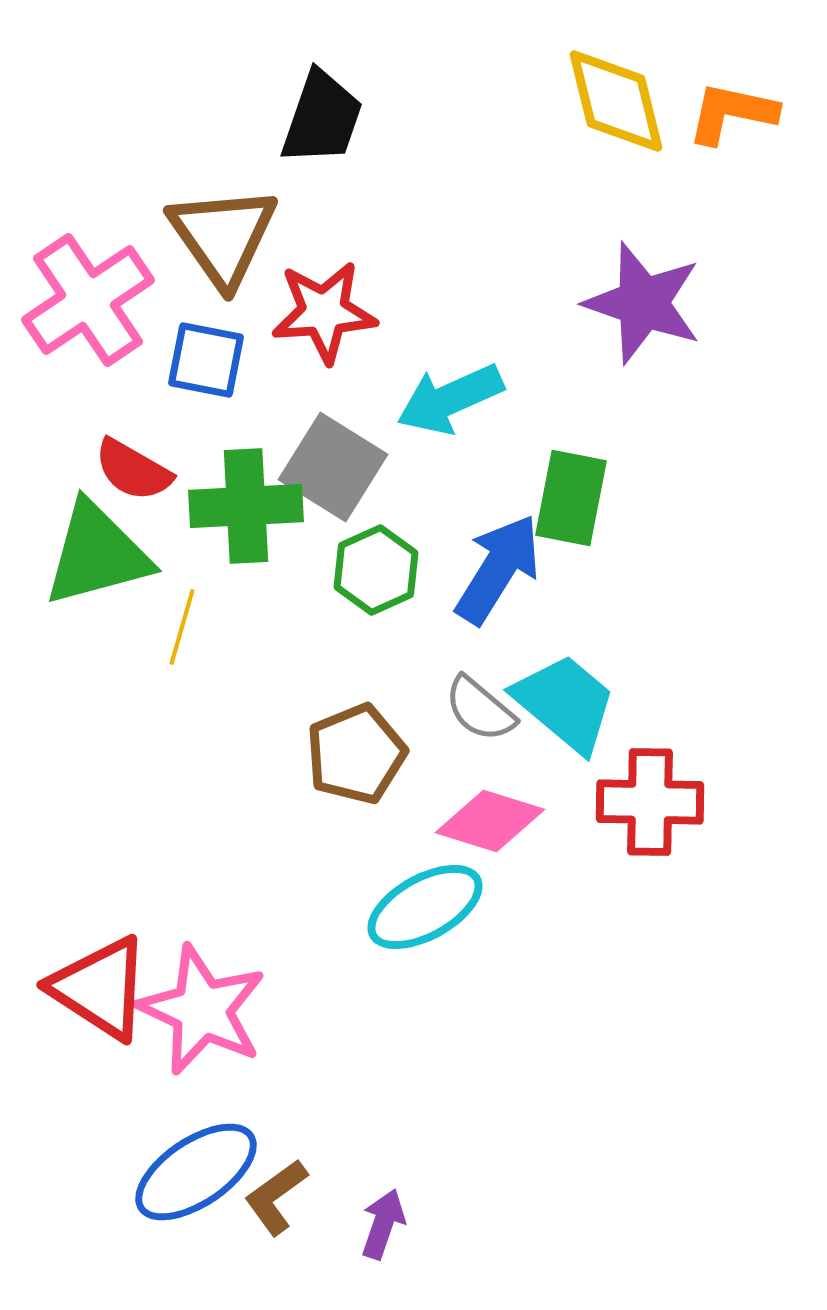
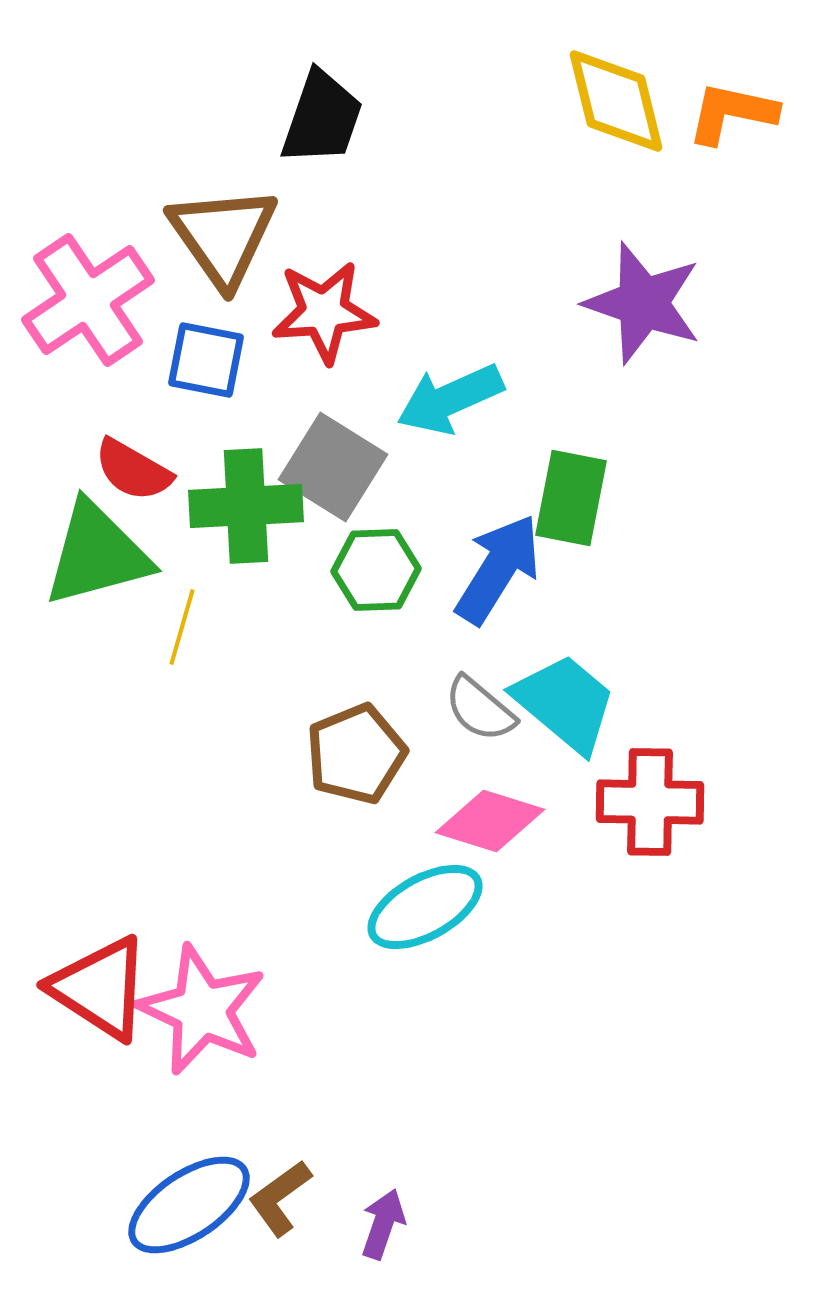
green hexagon: rotated 22 degrees clockwise
blue ellipse: moved 7 px left, 33 px down
brown L-shape: moved 4 px right, 1 px down
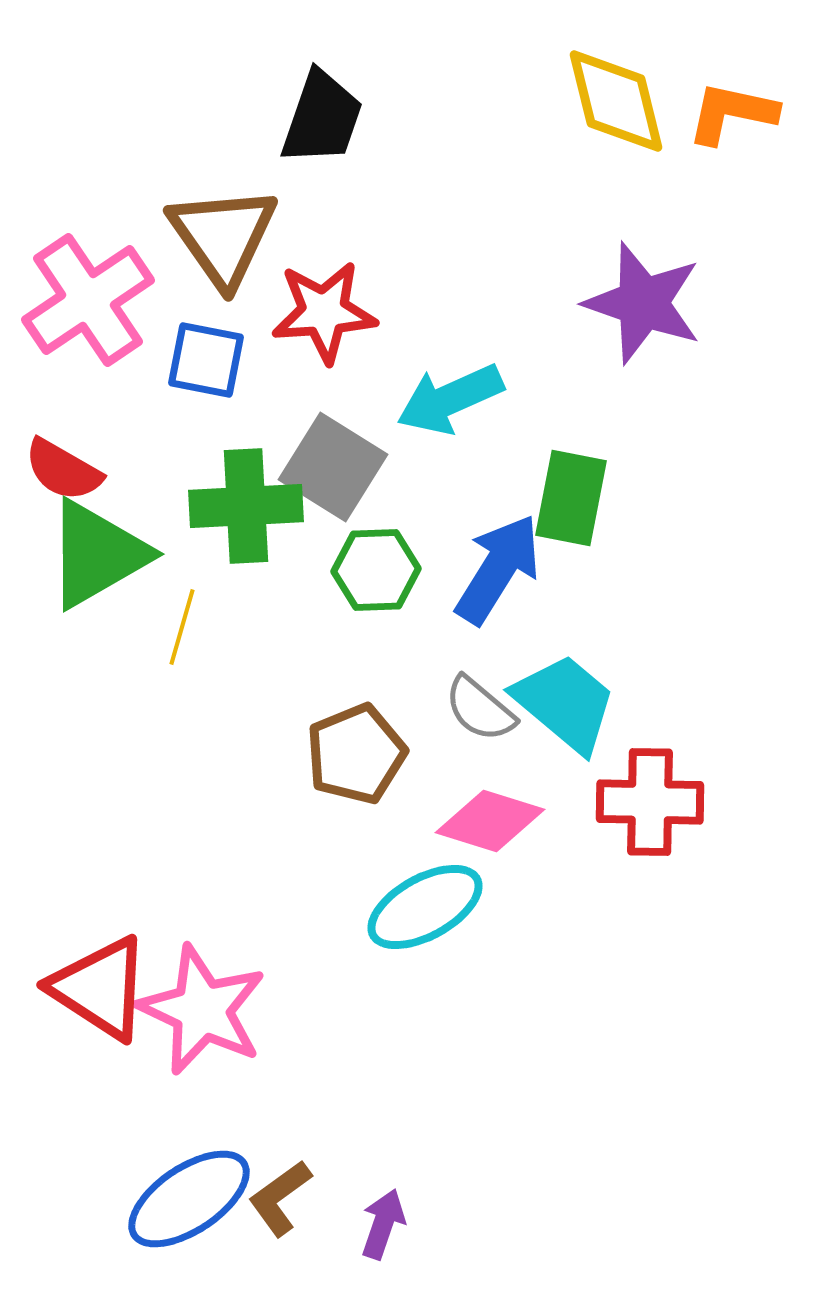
red semicircle: moved 70 px left
green triangle: rotated 15 degrees counterclockwise
blue ellipse: moved 6 px up
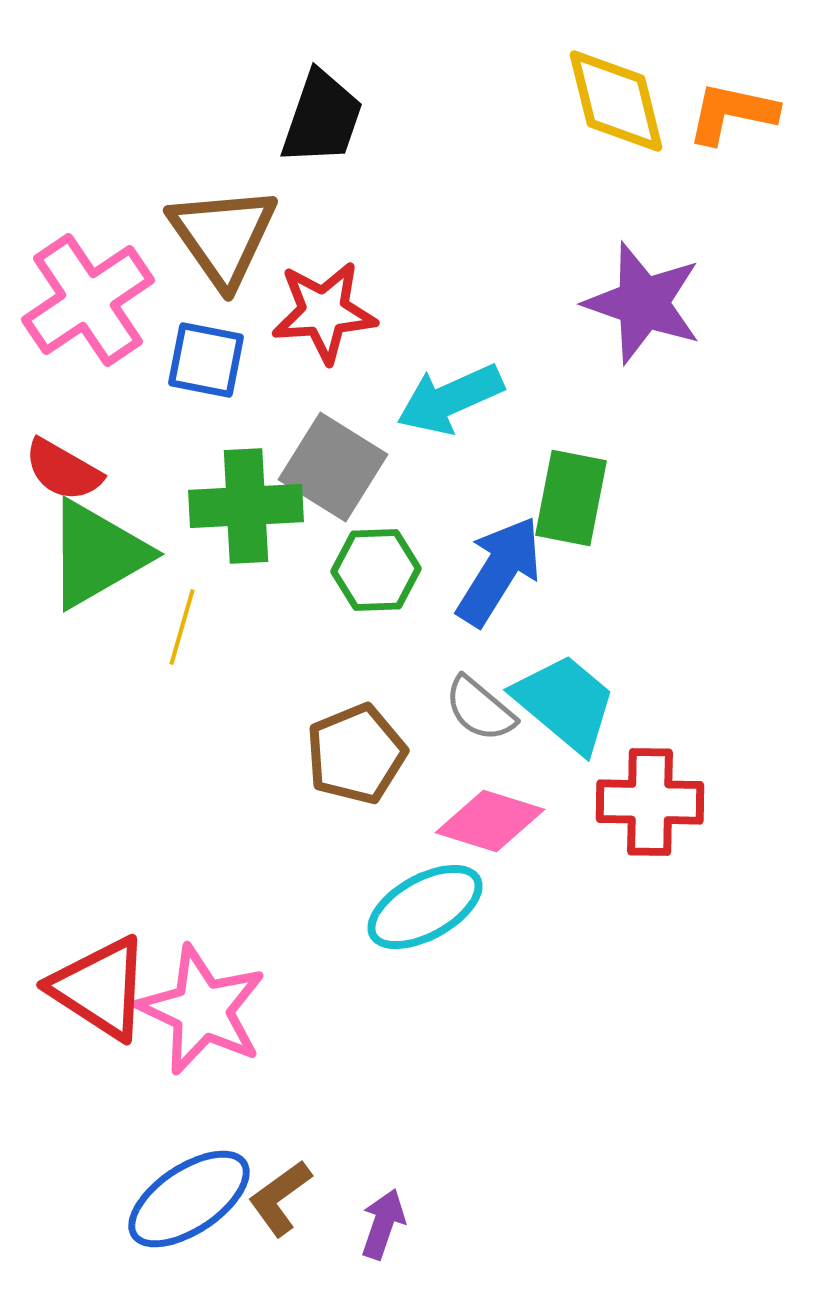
blue arrow: moved 1 px right, 2 px down
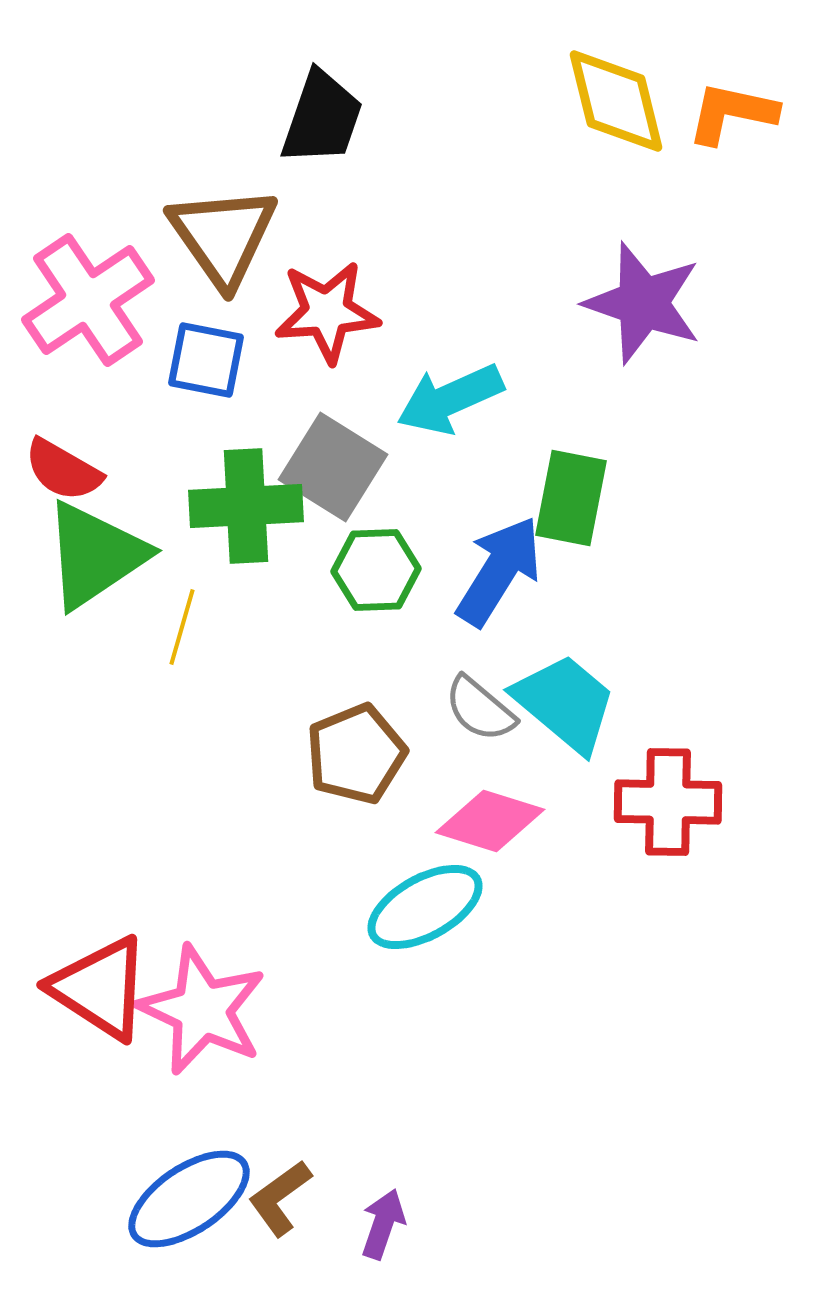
red star: moved 3 px right
green triangle: moved 2 px left, 1 px down; rotated 4 degrees counterclockwise
red cross: moved 18 px right
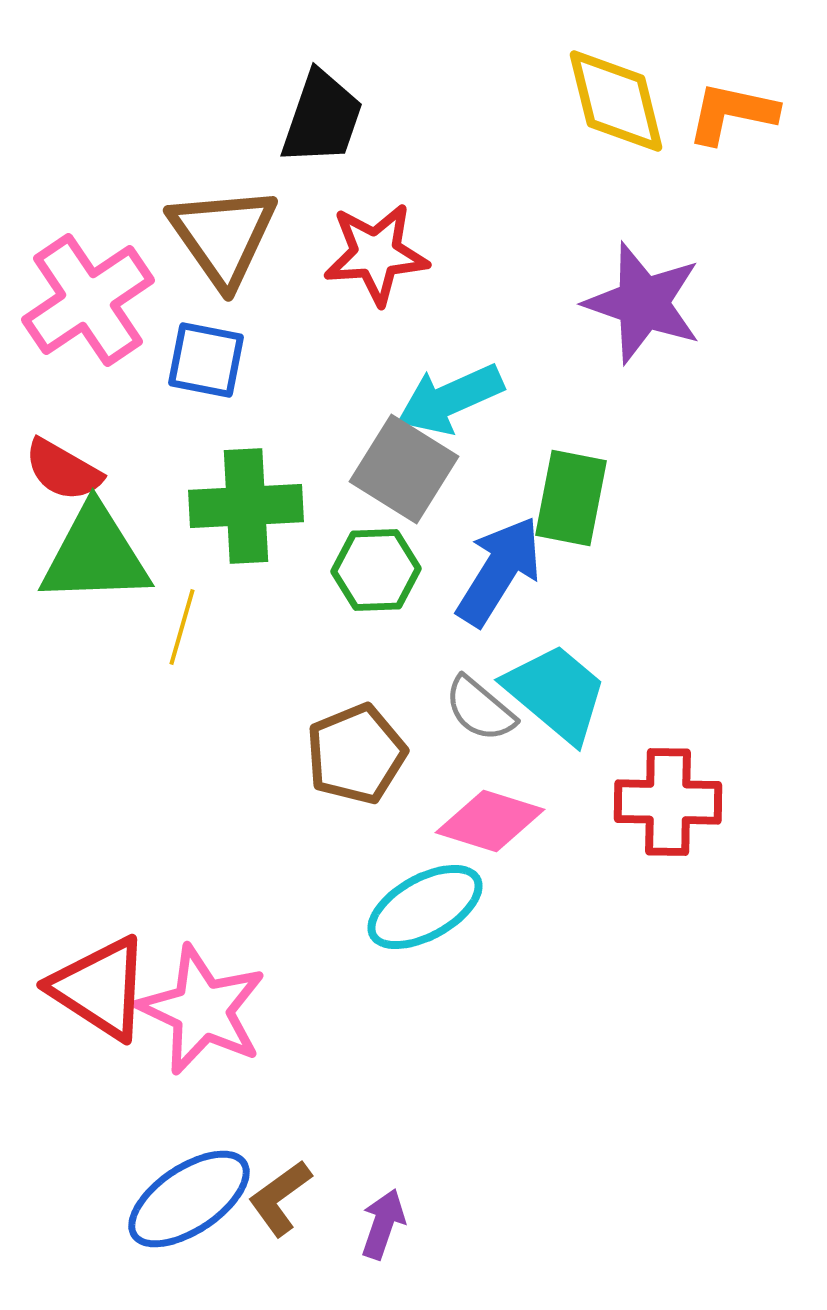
red star: moved 49 px right, 58 px up
gray square: moved 71 px right, 2 px down
green triangle: rotated 32 degrees clockwise
cyan trapezoid: moved 9 px left, 10 px up
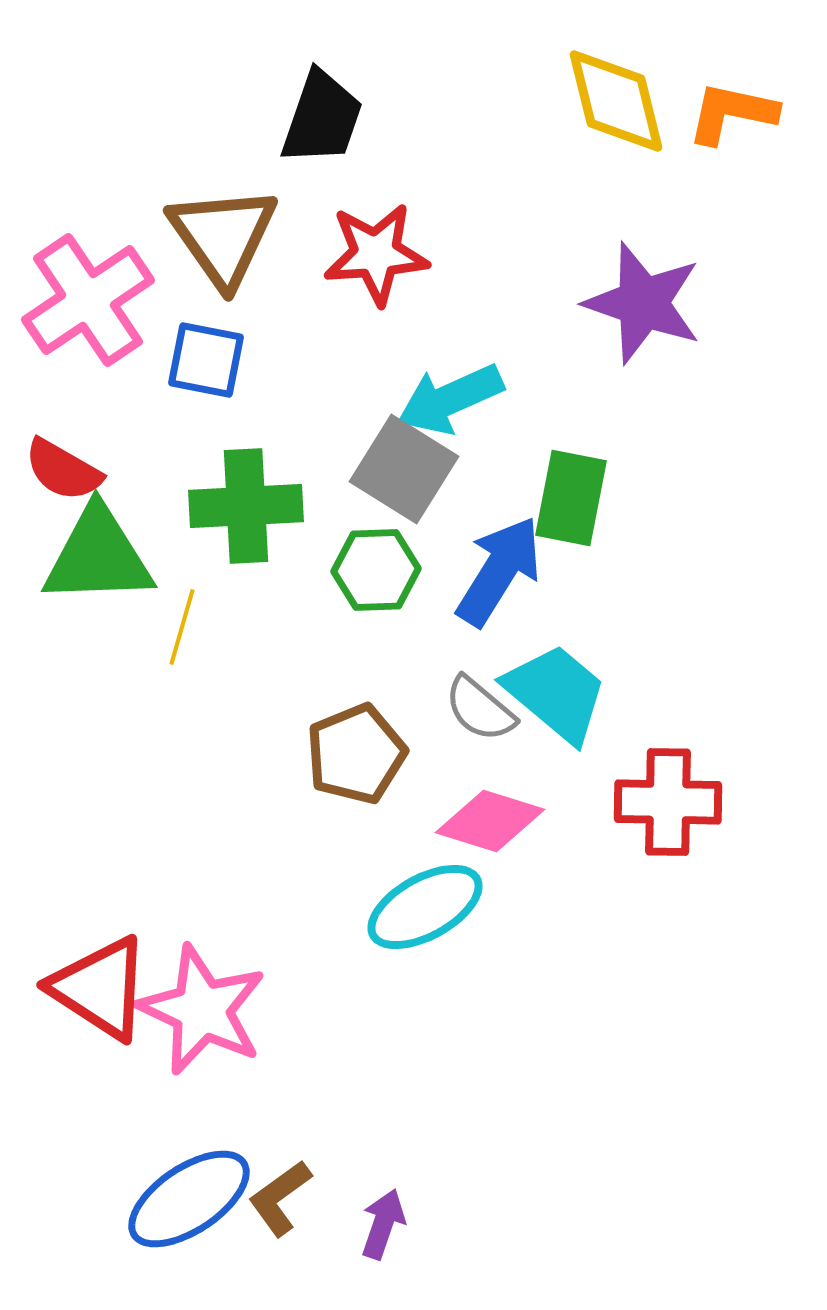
green triangle: moved 3 px right, 1 px down
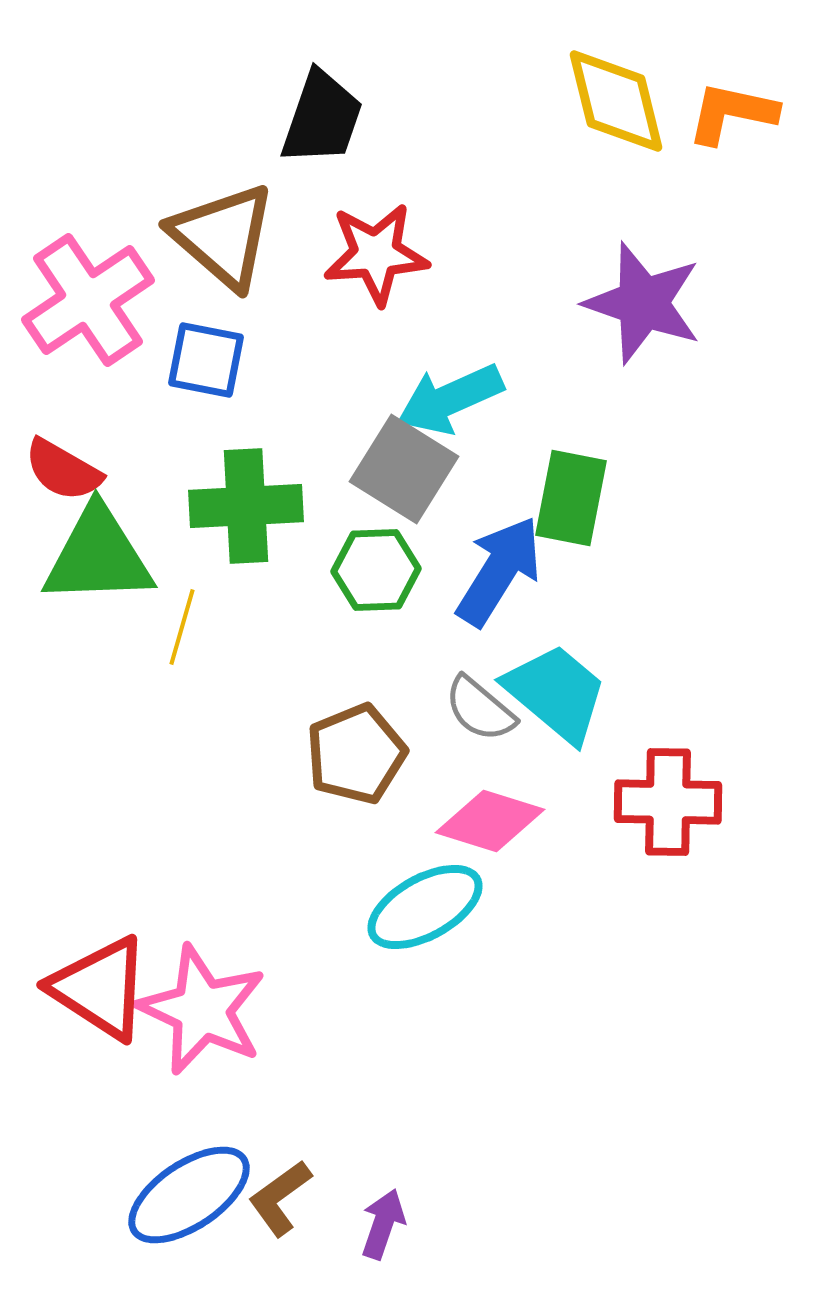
brown triangle: rotated 14 degrees counterclockwise
blue ellipse: moved 4 px up
